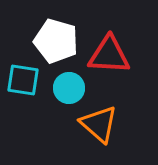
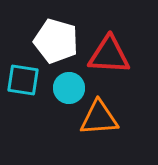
orange triangle: moved 6 px up; rotated 45 degrees counterclockwise
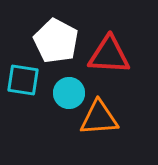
white pentagon: rotated 12 degrees clockwise
cyan circle: moved 5 px down
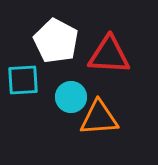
cyan square: rotated 12 degrees counterclockwise
cyan circle: moved 2 px right, 4 px down
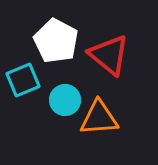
red triangle: rotated 36 degrees clockwise
cyan square: rotated 20 degrees counterclockwise
cyan circle: moved 6 px left, 3 px down
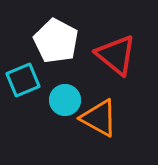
red triangle: moved 7 px right
orange triangle: rotated 33 degrees clockwise
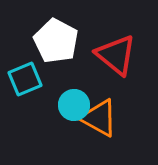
cyan square: moved 2 px right, 1 px up
cyan circle: moved 9 px right, 5 px down
